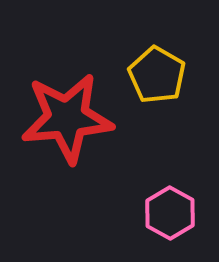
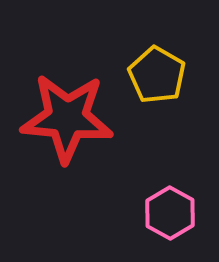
red star: rotated 10 degrees clockwise
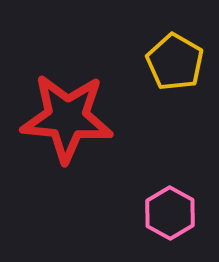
yellow pentagon: moved 18 px right, 13 px up
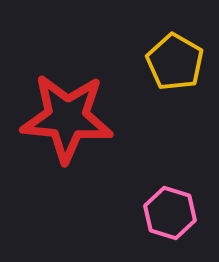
pink hexagon: rotated 12 degrees counterclockwise
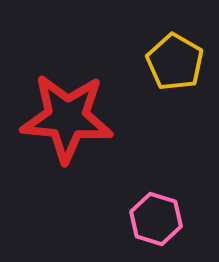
pink hexagon: moved 14 px left, 6 px down
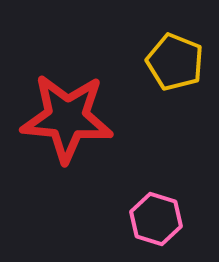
yellow pentagon: rotated 8 degrees counterclockwise
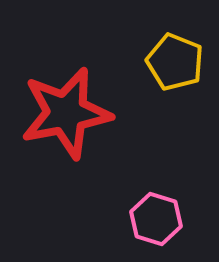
red star: moved 1 px left, 5 px up; rotated 16 degrees counterclockwise
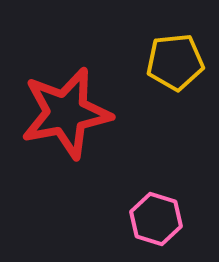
yellow pentagon: rotated 28 degrees counterclockwise
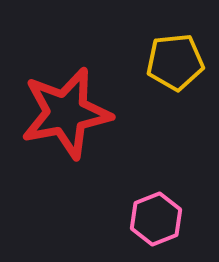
pink hexagon: rotated 21 degrees clockwise
